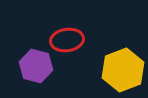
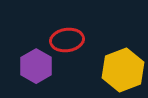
purple hexagon: rotated 16 degrees clockwise
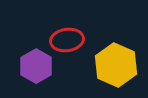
yellow hexagon: moved 7 px left, 5 px up; rotated 15 degrees counterclockwise
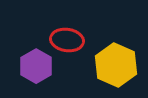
red ellipse: rotated 16 degrees clockwise
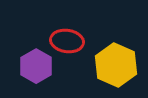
red ellipse: moved 1 px down
